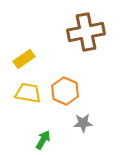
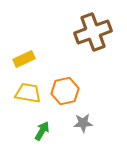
brown cross: moved 7 px right; rotated 9 degrees counterclockwise
yellow rectangle: rotated 10 degrees clockwise
orange hexagon: rotated 24 degrees clockwise
green arrow: moved 1 px left, 9 px up
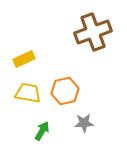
gray star: moved 1 px right
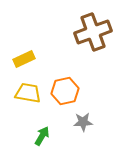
gray star: moved 1 px left, 1 px up
green arrow: moved 5 px down
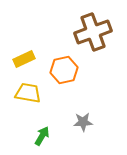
orange hexagon: moved 1 px left, 21 px up
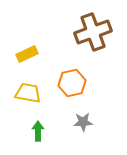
yellow rectangle: moved 3 px right, 5 px up
orange hexagon: moved 8 px right, 13 px down
green arrow: moved 4 px left, 5 px up; rotated 30 degrees counterclockwise
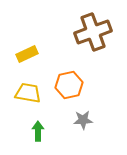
orange hexagon: moved 3 px left, 2 px down
gray star: moved 2 px up
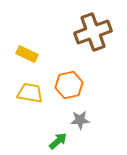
yellow rectangle: rotated 50 degrees clockwise
yellow trapezoid: moved 2 px right
gray star: moved 3 px left
green arrow: moved 20 px right, 10 px down; rotated 48 degrees clockwise
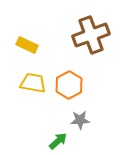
brown cross: moved 2 px left, 3 px down
yellow rectangle: moved 9 px up
orange hexagon: rotated 16 degrees counterclockwise
yellow trapezoid: moved 3 px right, 10 px up
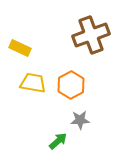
yellow rectangle: moved 7 px left, 3 px down
orange hexagon: moved 2 px right
